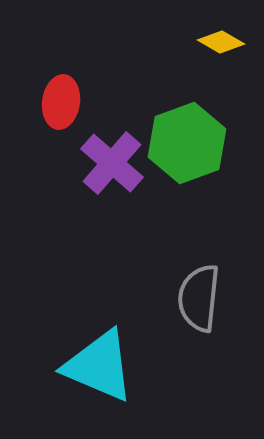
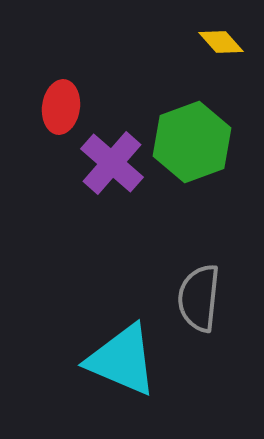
yellow diamond: rotated 18 degrees clockwise
red ellipse: moved 5 px down
green hexagon: moved 5 px right, 1 px up
cyan triangle: moved 23 px right, 6 px up
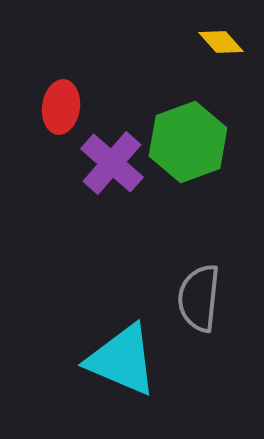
green hexagon: moved 4 px left
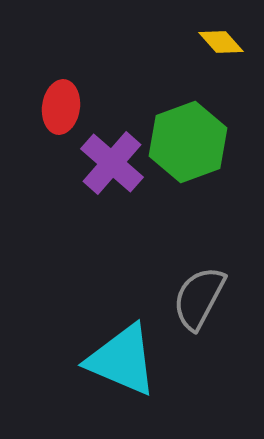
gray semicircle: rotated 22 degrees clockwise
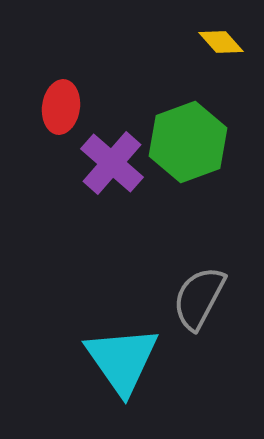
cyan triangle: rotated 32 degrees clockwise
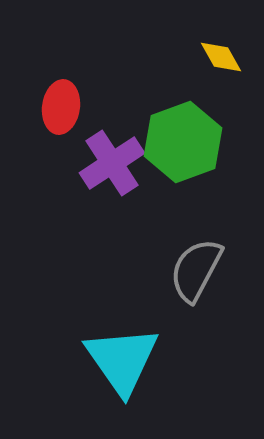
yellow diamond: moved 15 px down; rotated 12 degrees clockwise
green hexagon: moved 5 px left
purple cross: rotated 16 degrees clockwise
gray semicircle: moved 3 px left, 28 px up
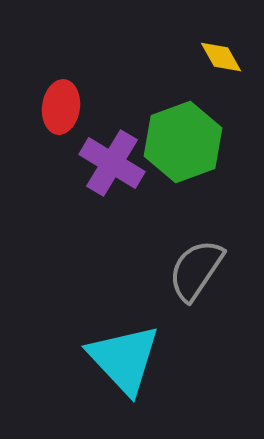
purple cross: rotated 26 degrees counterclockwise
gray semicircle: rotated 6 degrees clockwise
cyan triangle: moved 2 px right, 1 px up; rotated 8 degrees counterclockwise
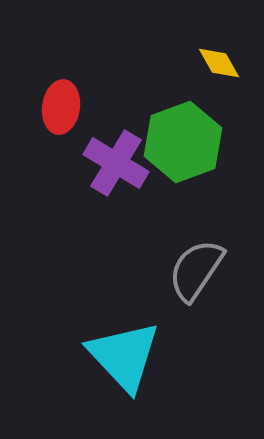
yellow diamond: moved 2 px left, 6 px down
purple cross: moved 4 px right
cyan triangle: moved 3 px up
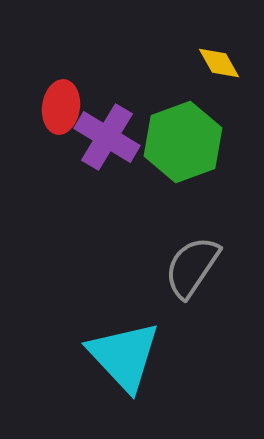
purple cross: moved 9 px left, 26 px up
gray semicircle: moved 4 px left, 3 px up
